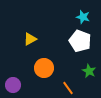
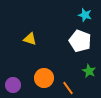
cyan star: moved 2 px right, 2 px up
yellow triangle: rotated 48 degrees clockwise
orange circle: moved 10 px down
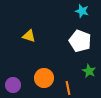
cyan star: moved 3 px left, 4 px up
yellow triangle: moved 1 px left, 3 px up
orange line: rotated 24 degrees clockwise
